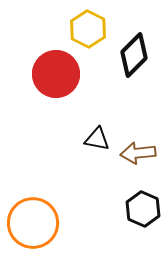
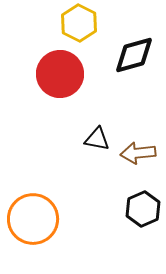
yellow hexagon: moved 9 px left, 6 px up
black diamond: rotated 30 degrees clockwise
red circle: moved 4 px right
black hexagon: rotated 12 degrees clockwise
orange circle: moved 4 px up
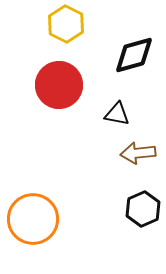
yellow hexagon: moved 13 px left, 1 px down
red circle: moved 1 px left, 11 px down
black triangle: moved 20 px right, 25 px up
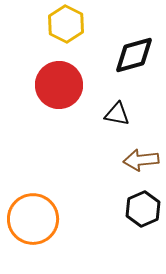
brown arrow: moved 3 px right, 7 px down
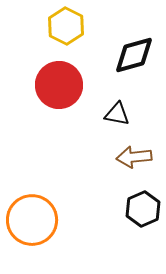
yellow hexagon: moved 2 px down
brown arrow: moved 7 px left, 3 px up
orange circle: moved 1 px left, 1 px down
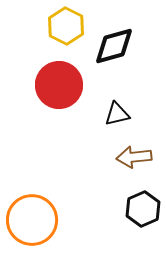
black diamond: moved 20 px left, 9 px up
black triangle: rotated 24 degrees counterclockwise
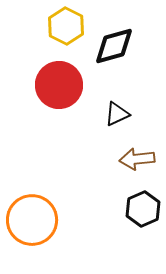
black triangle: rotated 12 degrees counterclockwise
brown arrow: moved 3 px right, 2 px down
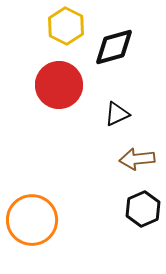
black diamond: moved 1 px down
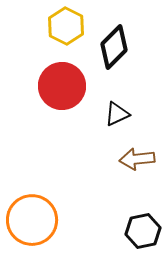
black diamond: rotated 30 degrees counterclockwise
red circle: moved 3 px right, 1 px down
black hexagon: moved 22 px down; rotated 12 degrees clockwise
